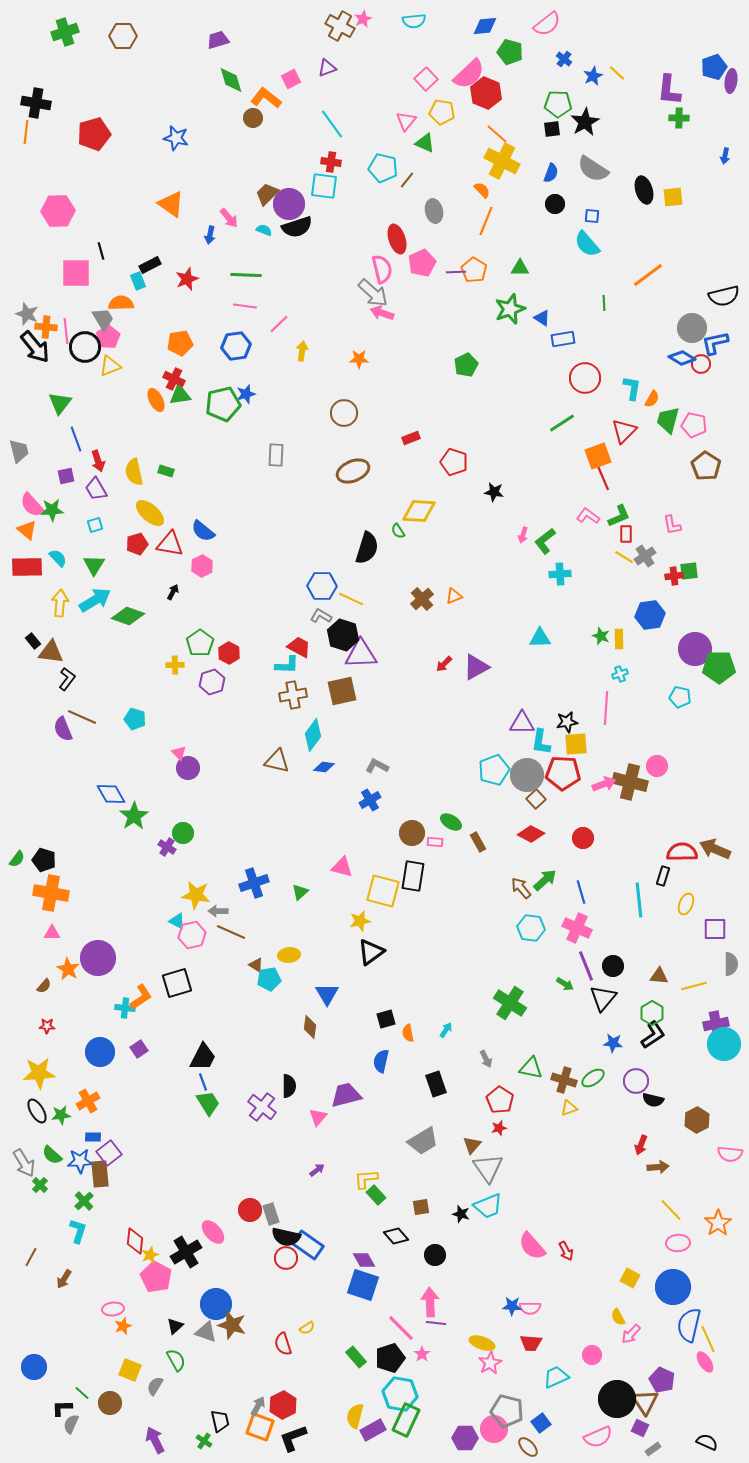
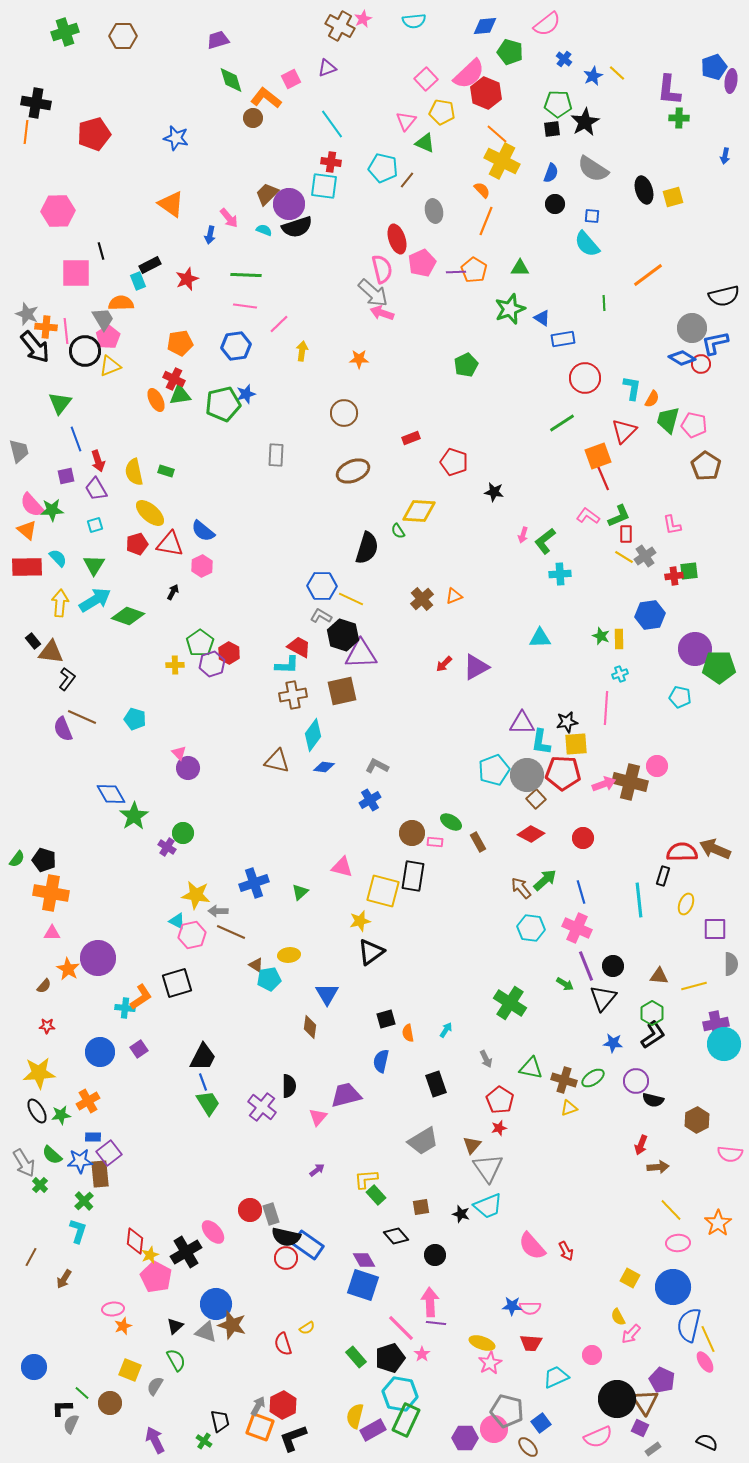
yellow square at (673, 197): rotated 10 degrees counterclockwise
black circle at (85, 347): moved 4 px down
purple hexagon at (212, 682): moved 18 px up
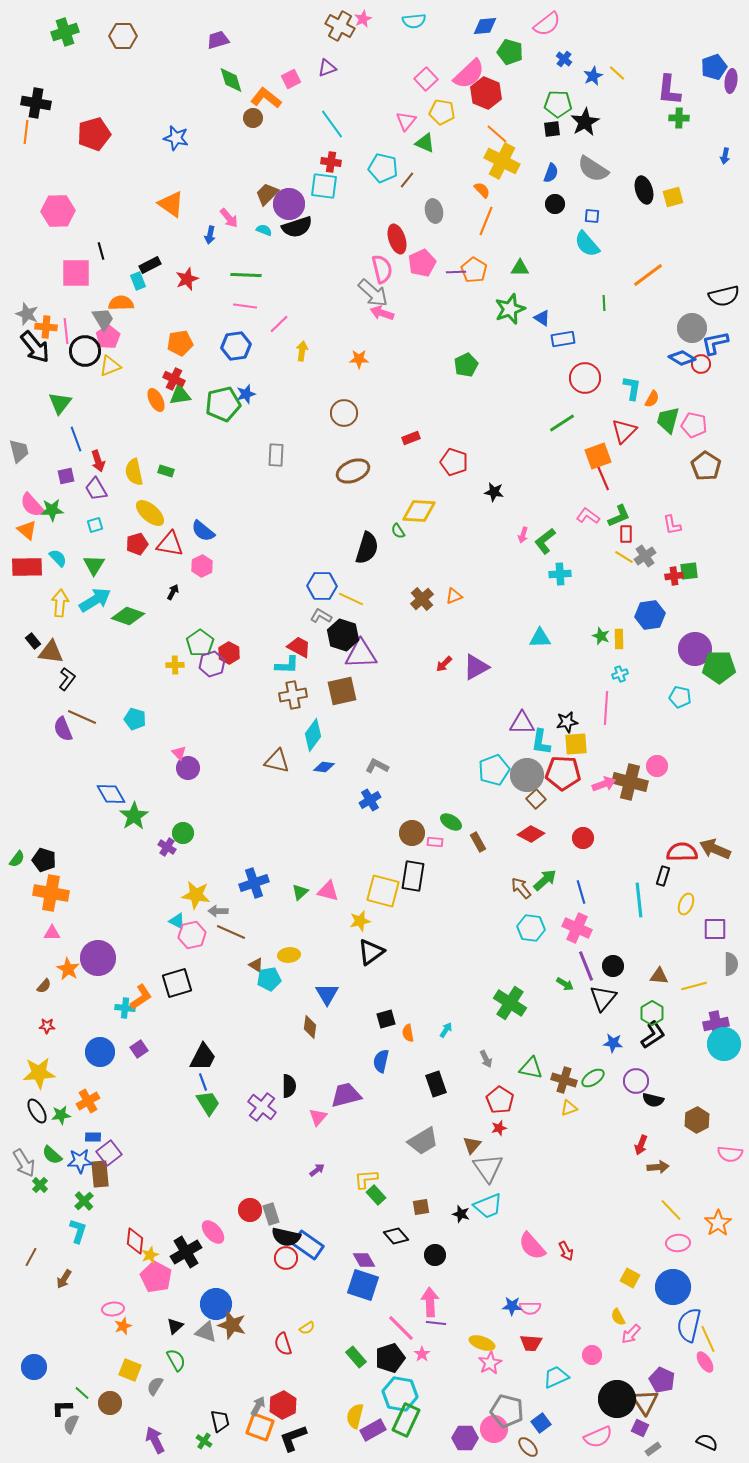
pink triangle at (342, 867): moved 14 px left, 24 px down
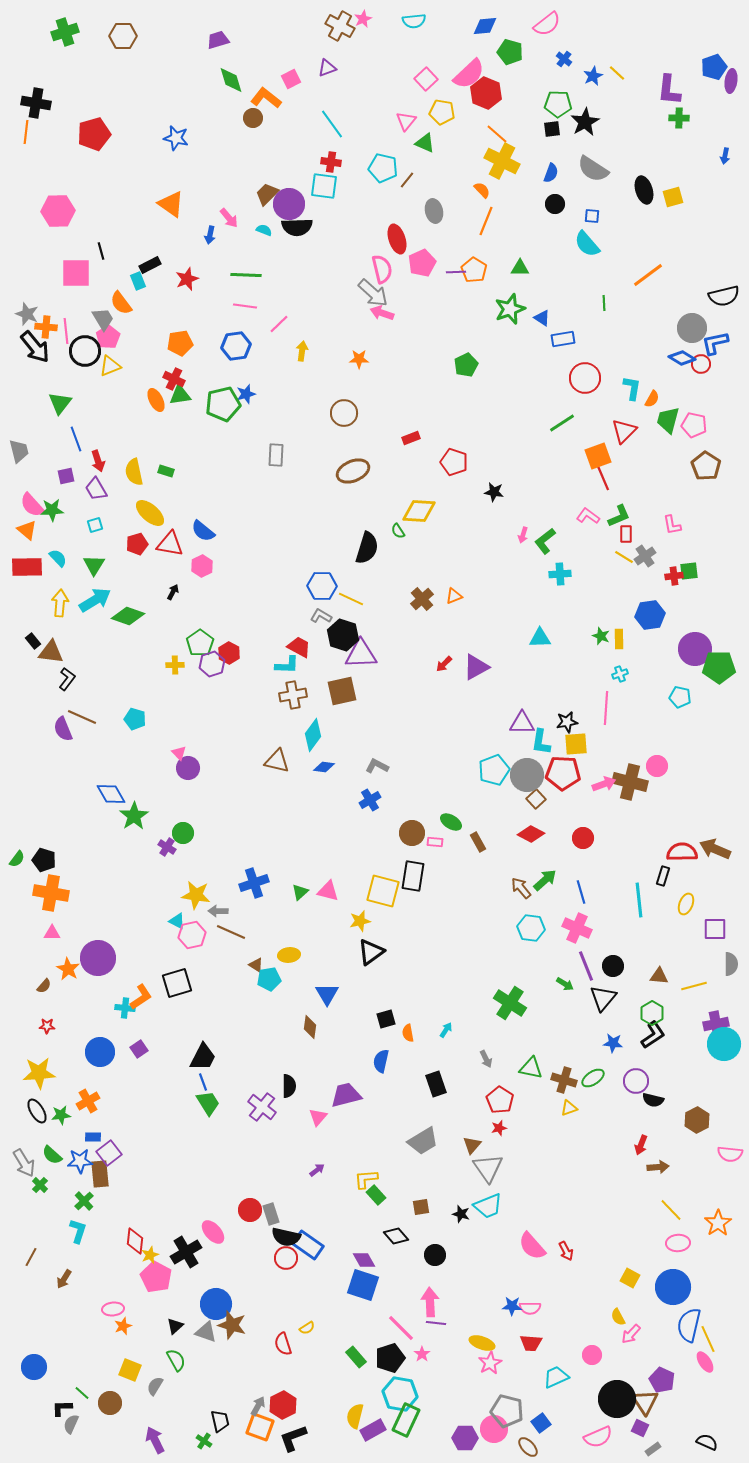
black semicircle at (297, 227): rotated 16 degrees clockwise
orange semicircle at (121, 303): rotated 125 degrees counterclockwise
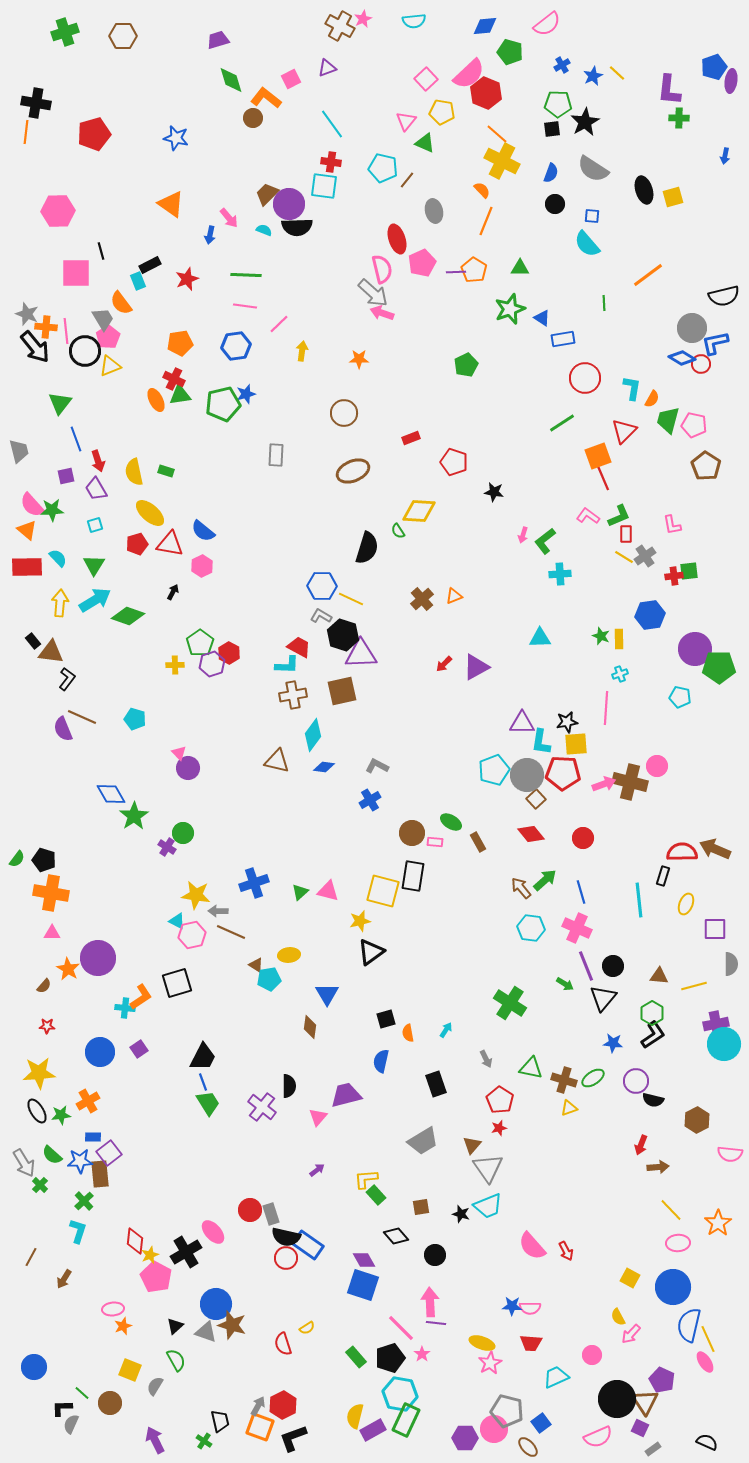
blue cross at (564, 59): moved 2 px left, 6 px down; rotated 21 degrees clockwise
red diamond at (531, 834): rotated 24 degrees clockwise
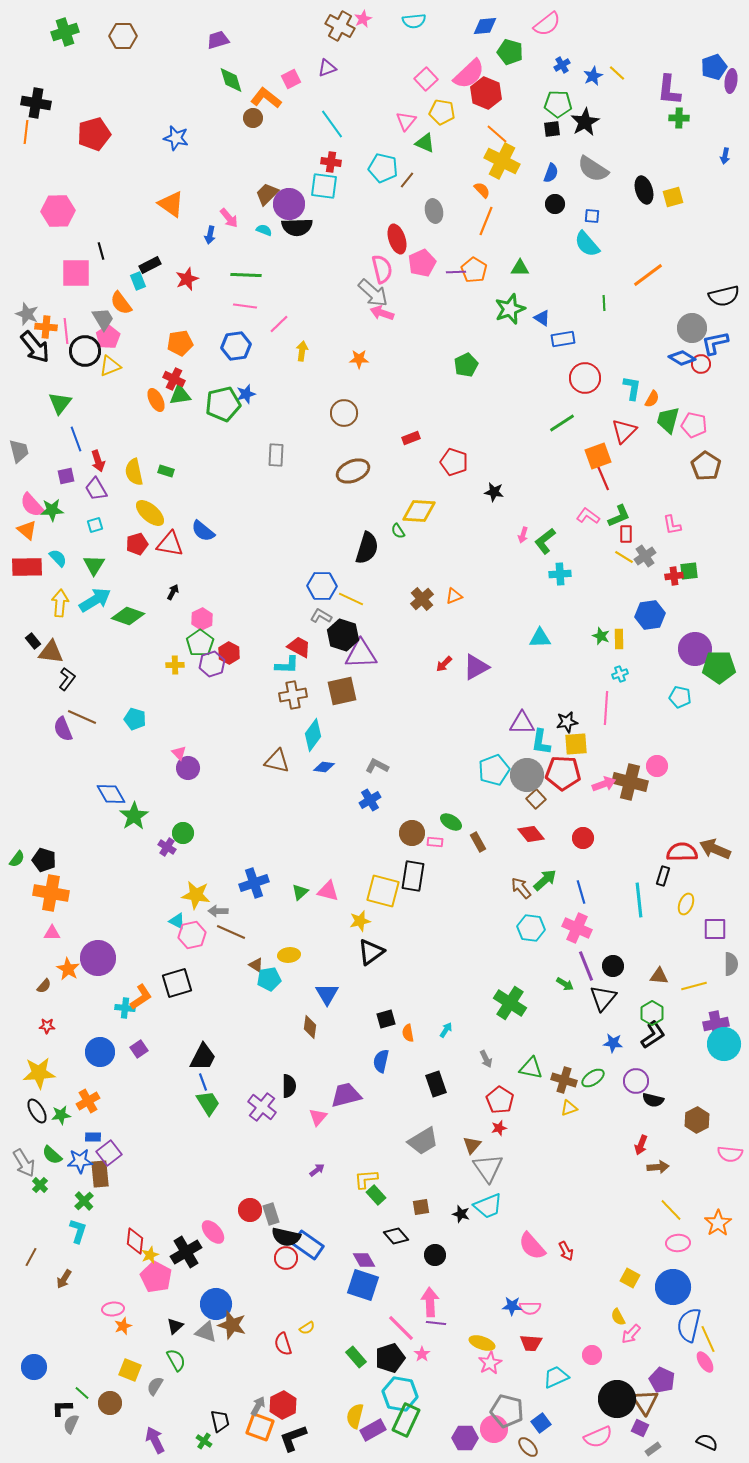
pink hexagon at (202, 566): moved 53 px down
